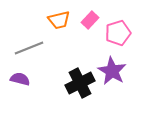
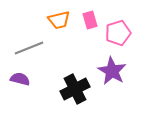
pink rectangle: rotated 60 degrees counterclockwise
black cross: moved 5 px left, 6 px down
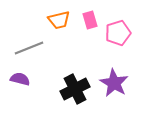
purple star: moved 2 px right, 12 px down
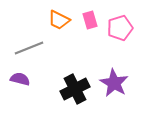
orange trapezoid: rotated 40 degrees clockwise
pink pentagon: moved 2 px right, 5 px up
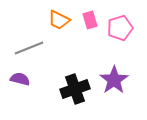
purple star: moved 3 px up; rotated 8 degrees clockwise
black cross: rotated 8 degrees clockwise
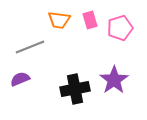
orange trapezoid: rotated 20 degrees counterclockwise
gray line: moved 1 px right, 1 px up
purple semicircle: rotated 36 degrees counterclockwise
black cross: rotated 8 degrees clockwise
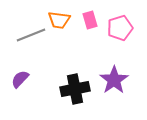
gray line: moved 1 px right, 12 px up
purple semicircle: rotated 24 degrees counterclockwise
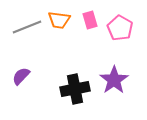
pink pentagon: rotated 25 degrees counterclockwise
gray line: moved 4 px left, 8 px up
purple semicircle: moved 1 px right, 3 px up
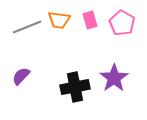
pink pentagon: moved 2 px right, 5 px up
purple star: moved 2 px up
black cross: moved 2 px up
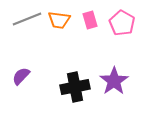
gray line: moved 8 px up
purple star: moved 3 px down
